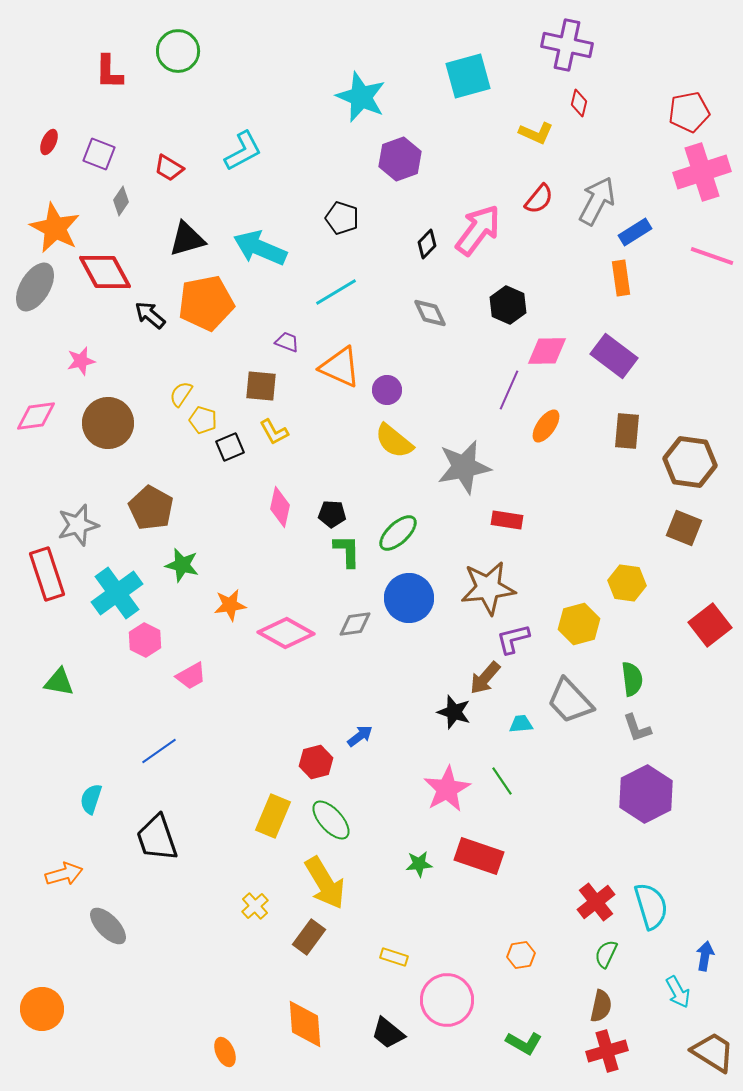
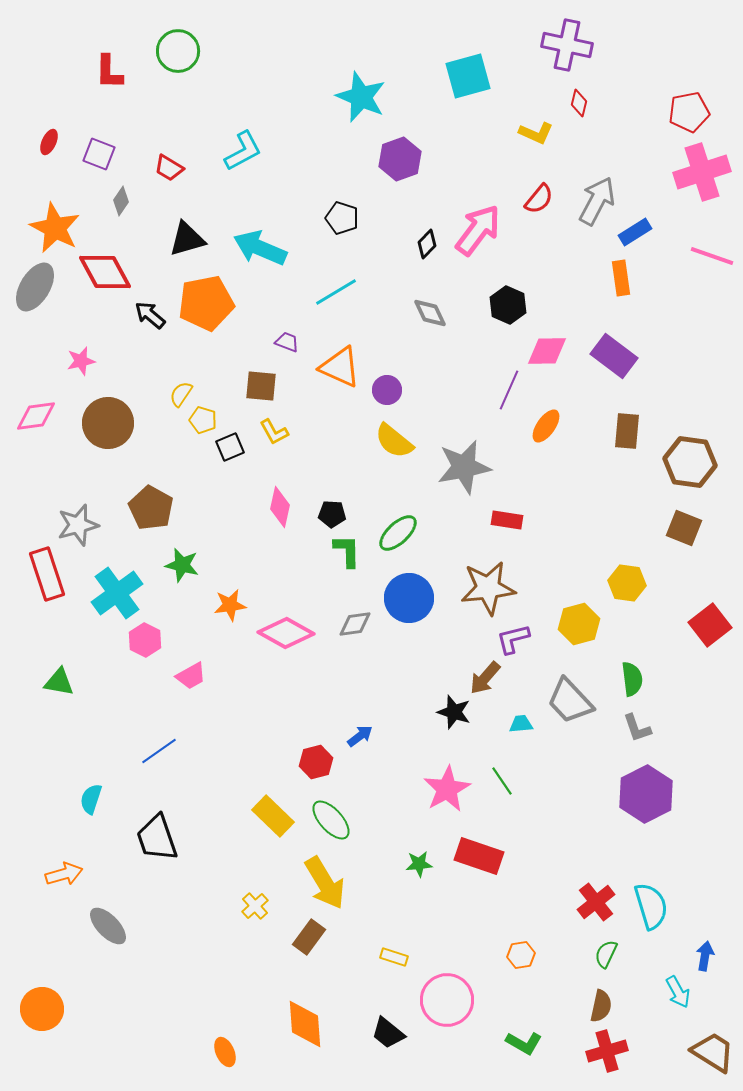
yellow rectangle at (273, 816): rotated 69 degrees counterclockwise
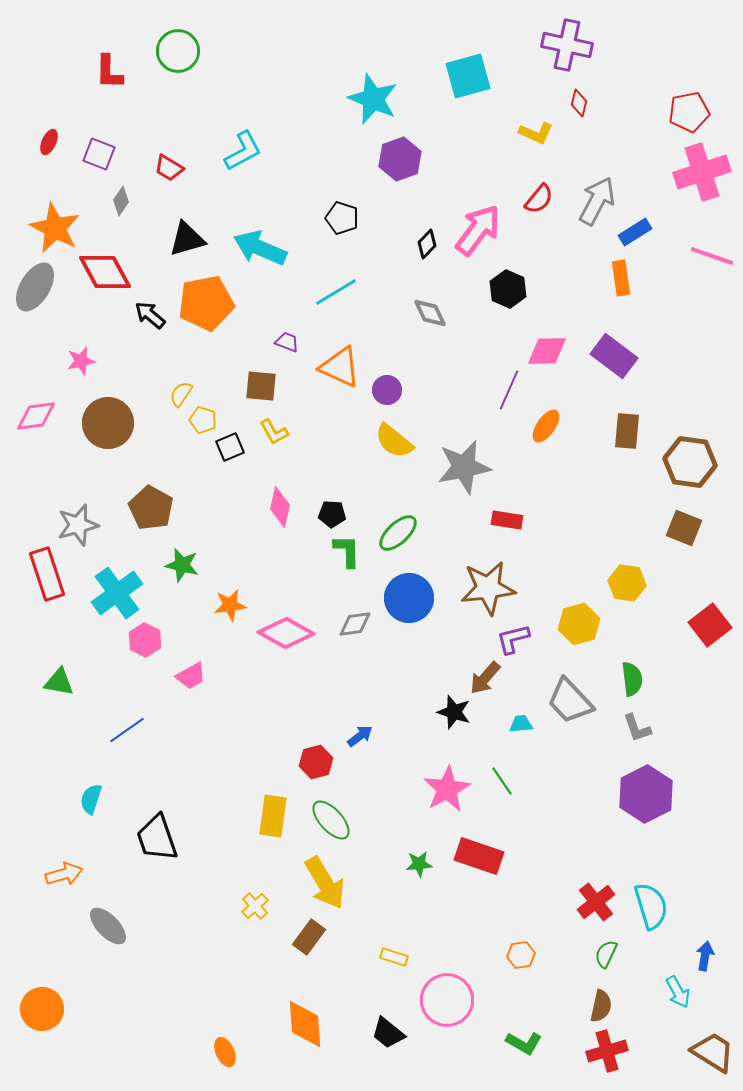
cyan star at (361, 97): moved 12 px right, 2 px down
black hexagon at (508, 305): moved 16 px up
blue line at (159, 751): moved 32 px left, 21 px up
yellow rectangle at (273, 816): rotated 54 degrees clockwise
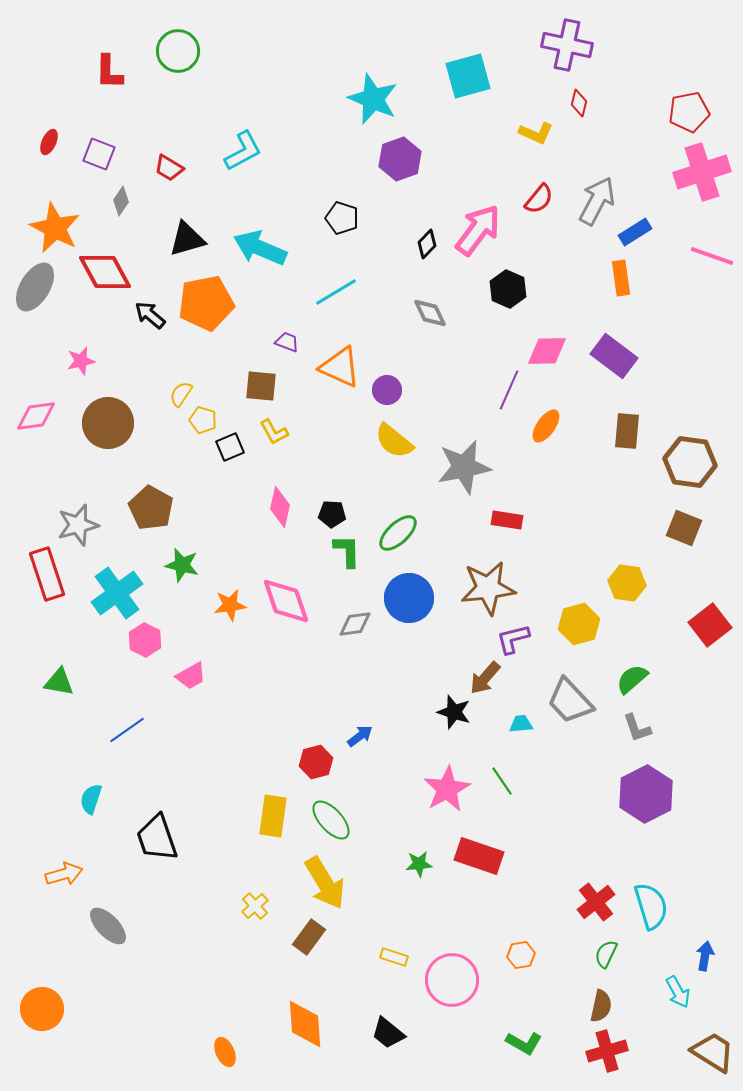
pink diamond at (286, 633): moved 32 px up; rotated 42 degrees clockwise
green semicircle at (632, 679): rotated 124 degrees counterclockwise
pink circle at (447, 1000): moved 5 px right, 20 px up
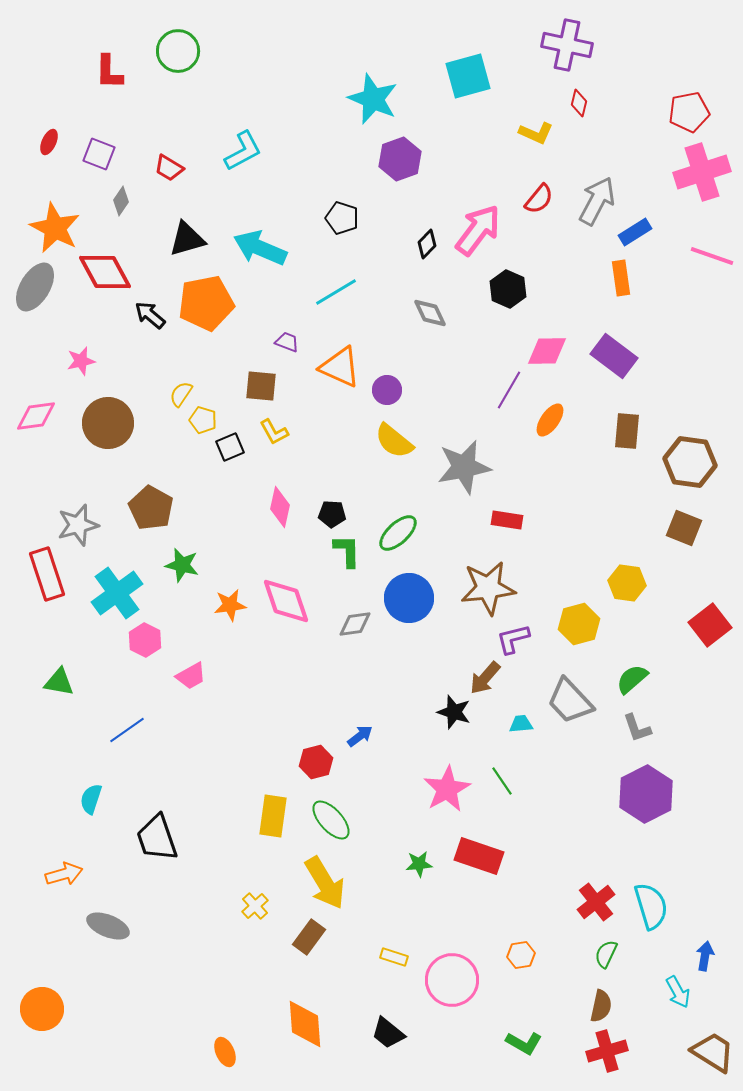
purple line at (509, 390): rotated 6 degrees clockwise
orange ellipse at (546, 426): moved 4 px right, 6 px up
gray ellipse at (108, 926): rotated 24 degrees counterclockwise
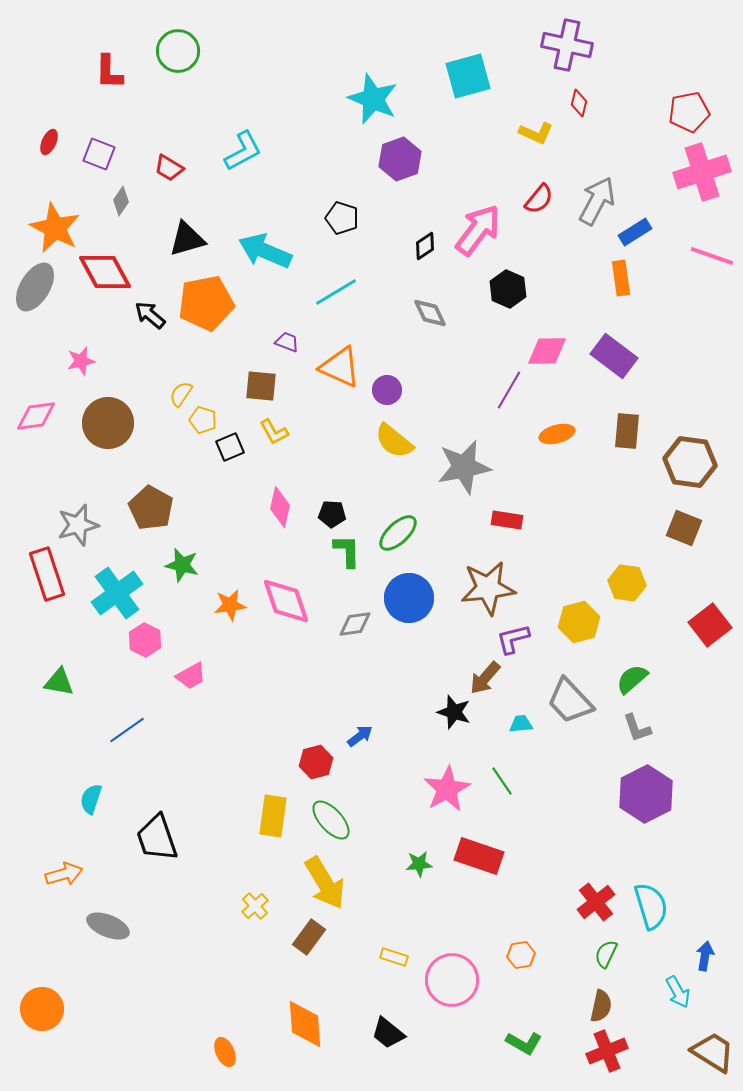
black diamond at (427, 244): moved 2 px left, 2 px down; rotated 12 degrees clockwise
cyan arrow at (260, 248): moved 5 px right, 3 px down
orange ellipse at (550, 420): moved 7 px right, 14 px down; rotated 40 degrees clockwise
yellow hexagon at (579, 624): moved 2 px up
red cross at (607, 1051): rotated 6 degrees counterclockwise
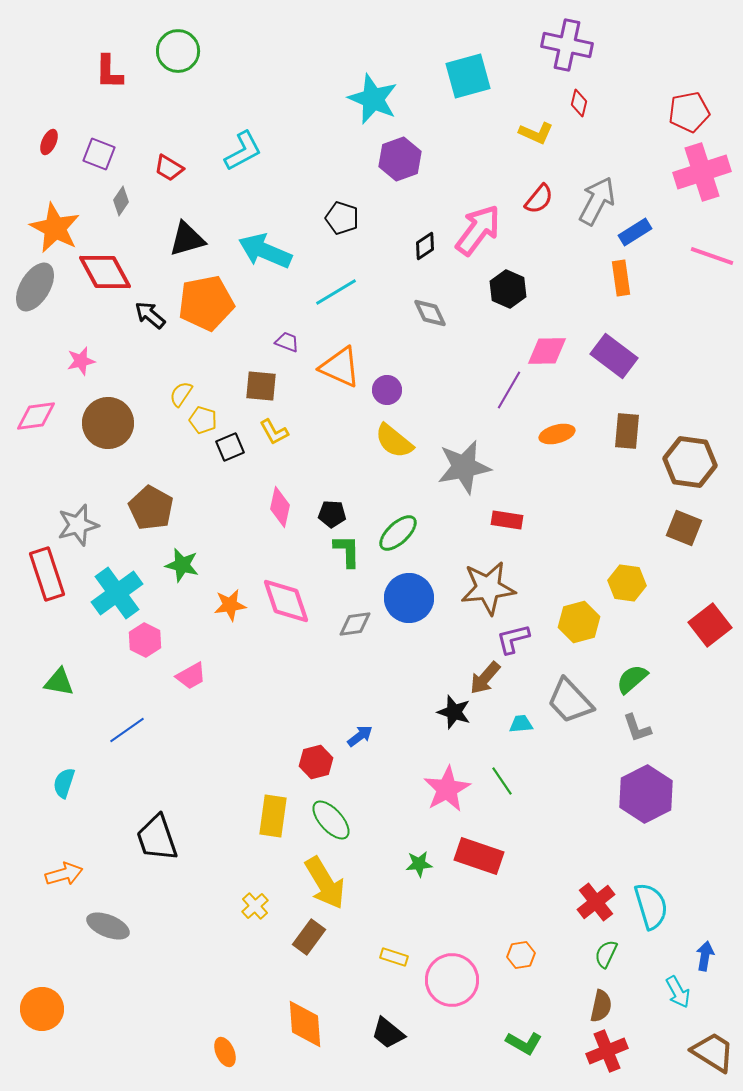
cyan semicircle at (91, 799): moved 27 px left, 16 px up
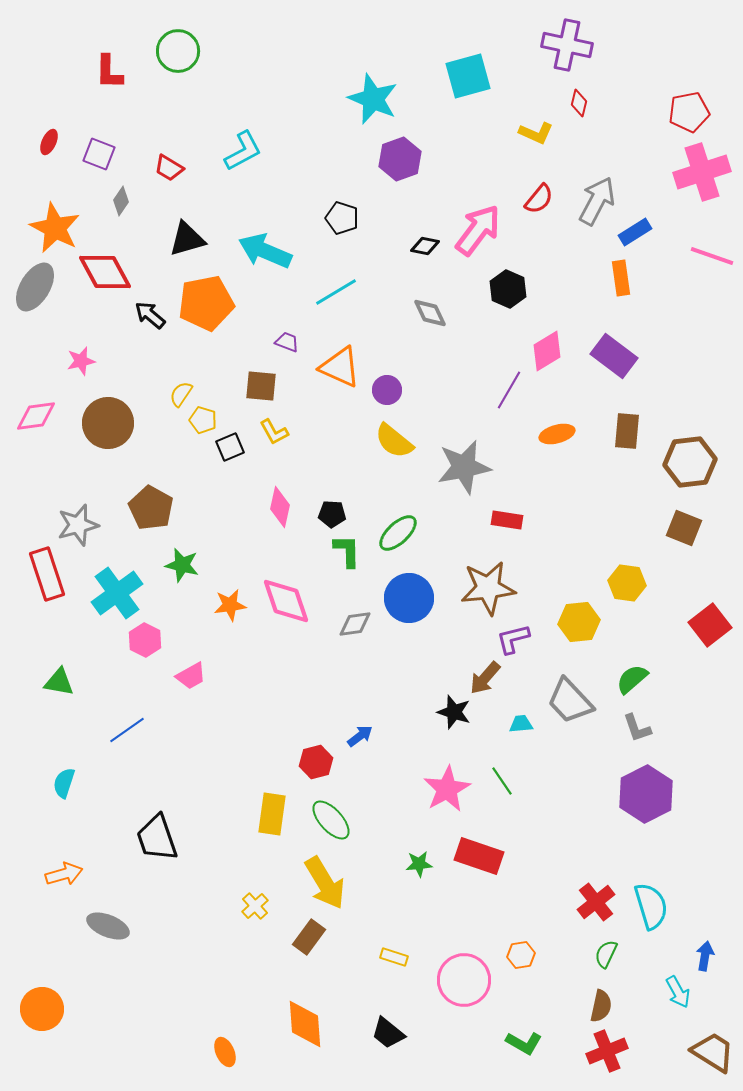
black diamond at (425, 246): rotated 44 degrees clockwise
pink diamond at (547, 351): rotated 30 degrees counterclockwise
brown hexagon at (690, 462): rotated 15 degrees counterclockwise
yellow hexagon at (579, 622): rotated 9 degrees clockwise
yellow rectangle at (273, 816): moved 1 px left, 2 px up
pink circle at (452, 980): moved 12 px right
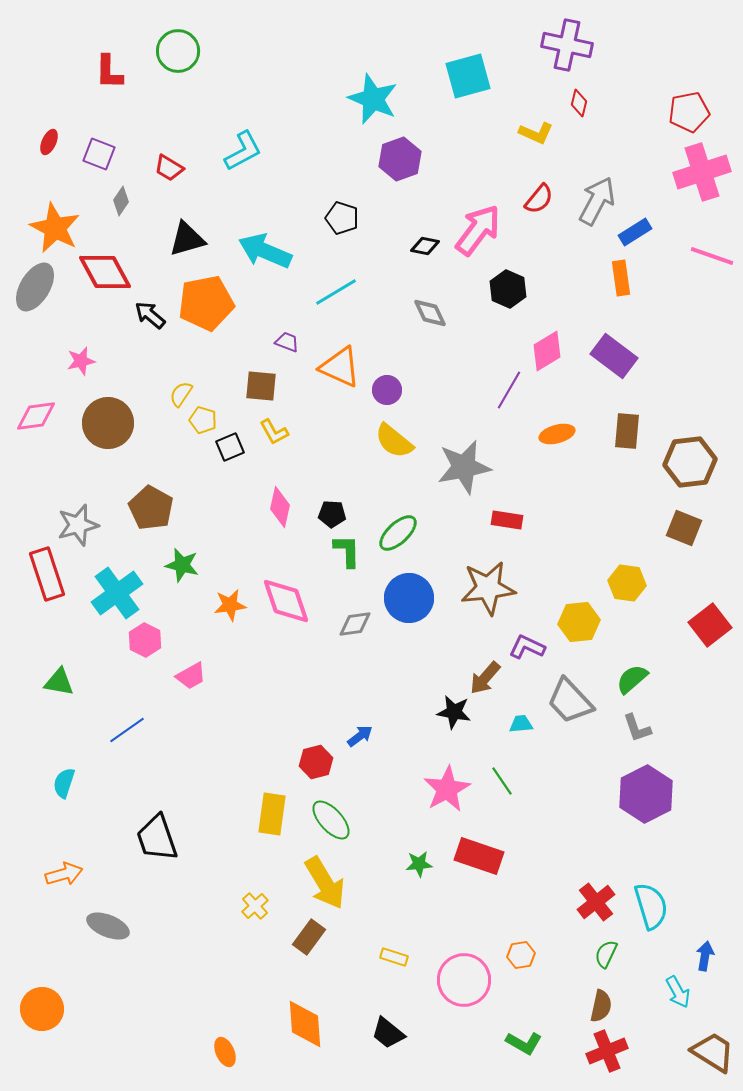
purple L-shape at (513, 639): moved 14 px right, 8 px down; rotated 39 degrees clockwise
black star at (454, 712): rotated 8 degrees counterclockwise
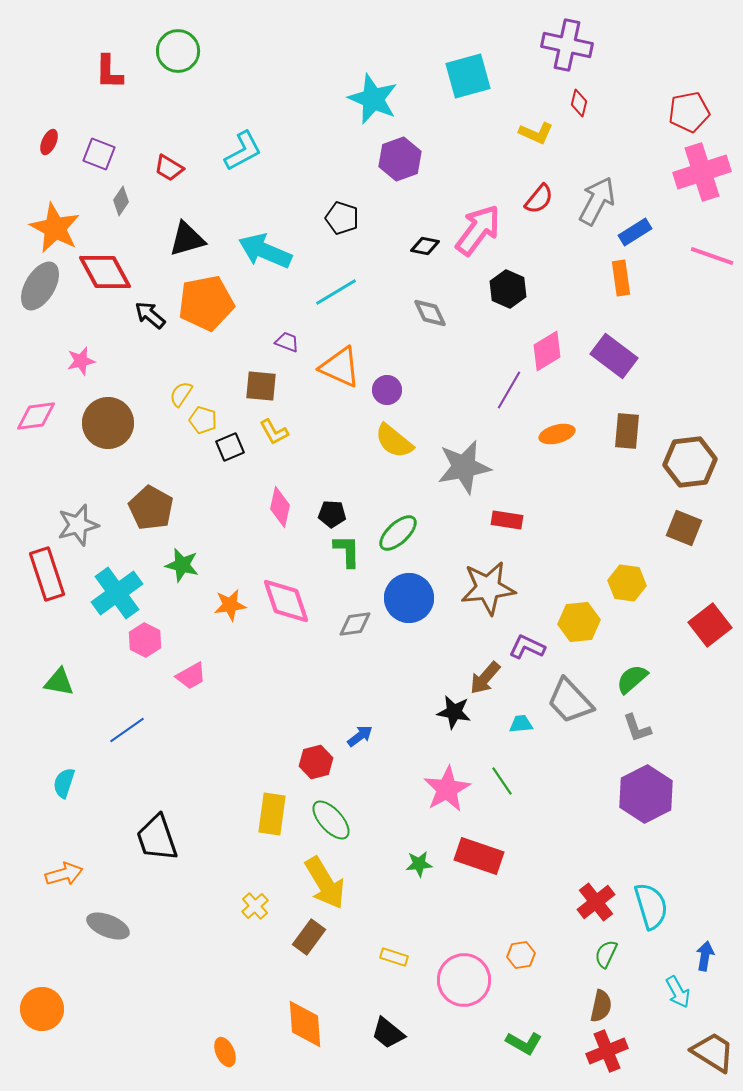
gray ellipse at (35, 287): moved 5 px right, 1 px up
